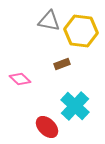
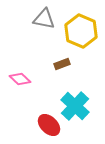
gray triangle: moved 5 px left, 2 px up
yellow hexagon: rotated 16 degrees clockwise
red ellipse: moved 2 px right, 2 px up
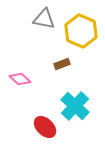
red ellipse: moved 4 px left, 2 px down
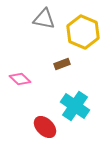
yellow hexagon: moved 2 px right, 1 px down
cyan cross: rotated 8 degrees counterclockwise
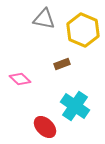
yellow hexagon: moved 2 px up
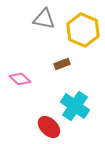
red ellipse: moved 4 px right
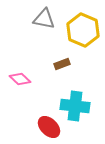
cyan cross: rotated 28 degrees counterclockwise
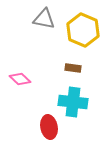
brown rectangle: moved 11 px right, 4 px down; rotated 28 degrees clockwise
cyan cross: moved 2 px left, 4 px up
red ellipse: rotated 35 degrees clockwise
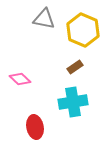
brown rectangle: moved 2 px right, 1 px up; rotated 42 degrees counterclockwise
cyan cross: rotated 16 degrees counterclockwise
red ellipse: moved 14 px left
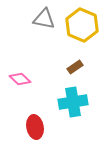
yellow hexagon: moved 1 px left, 5 px up
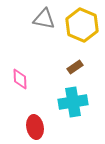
pink diamond: rotated 45 degrees clockwise
